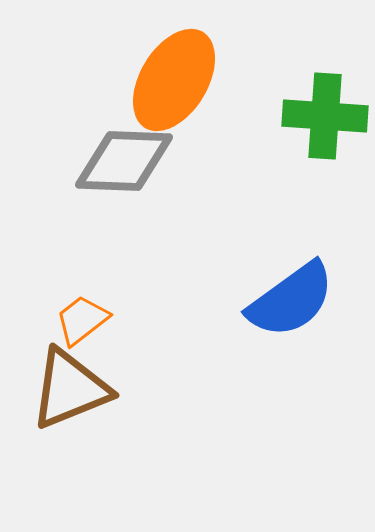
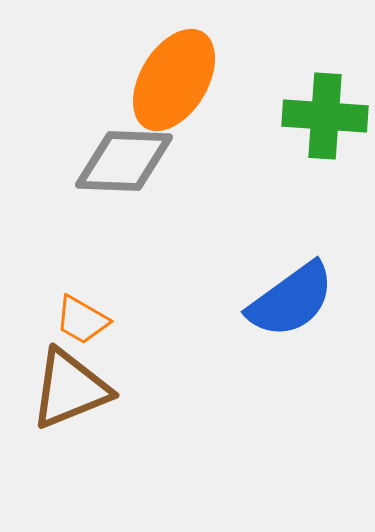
orange trapezoid: rotated 112 degrees counterclockwise
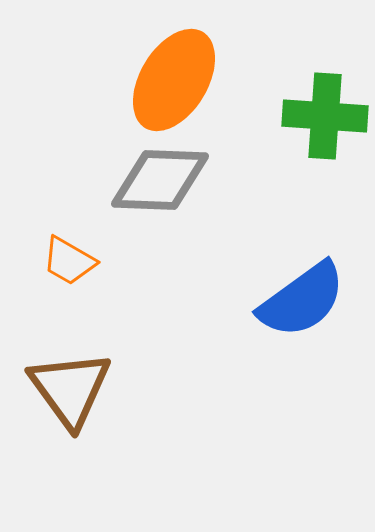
gray diamond: moved 36 px right, 19 px down
blue semicircle: moved 11 px right
orange trapezoid: moved 13 px left, 59 px up
brown triangle: rotated 44 degrees counterclockwise
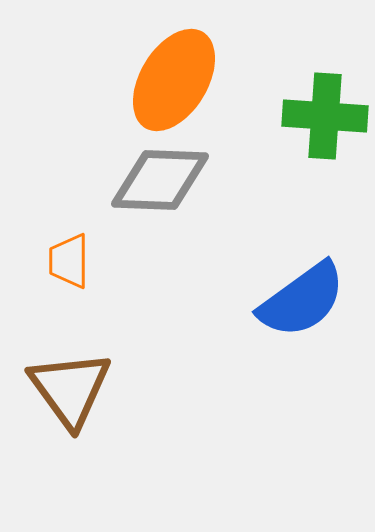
orange trapezoid: rotated 60 degrees clockwise
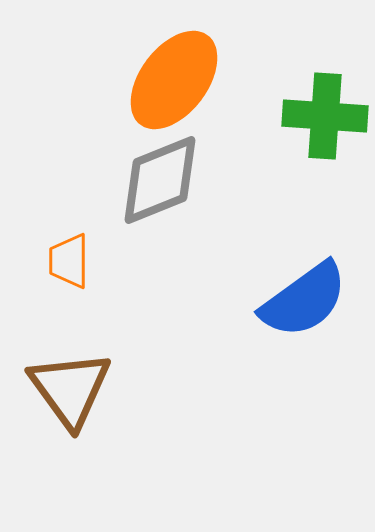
orange ellipse: rotated 6 degrees clockwise
gray diamond: rotated 24 degrees counterclockwise
blue semicircle: moved 2 px right
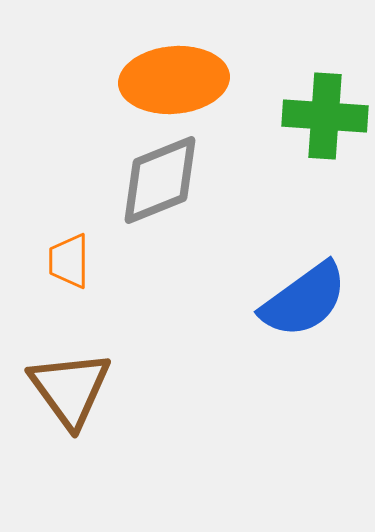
orange ellipse: rotated 48 degrees clockwise
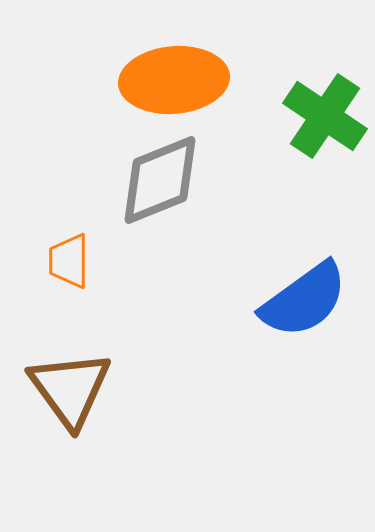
green cross: rotated 30 degrees clockwise
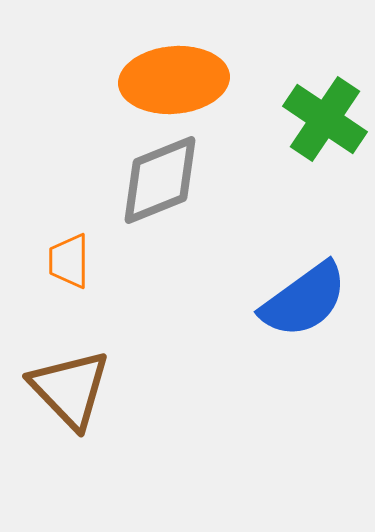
green cross: moved 3 px down
brown triangle: rotated 8 degrees counterclockwise
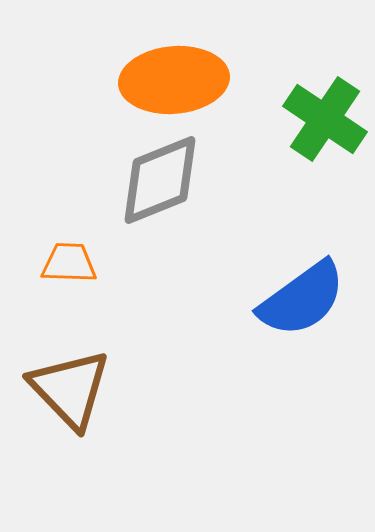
orange trapezoid: moved 2 px down; rotated 92 degrees clockwise
blue semicircle: moved 2 px left, 1 px up
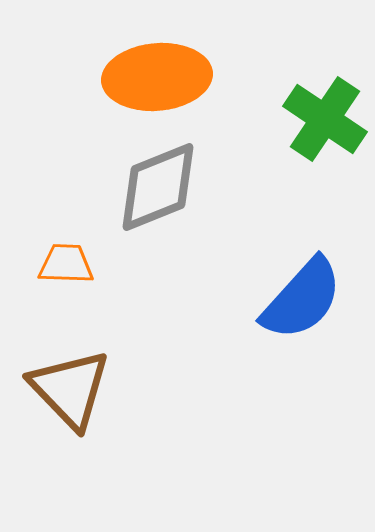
orange ellipse: moved 17 px left, 3 px up
gray diamond: moved 2 px left, 7 px down
orange trapezoid: moved 3 px left, 1 px down
blue semicircle: rotated 12 degrees counterclockwise
